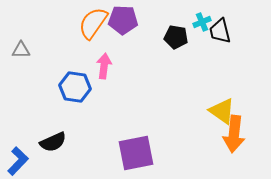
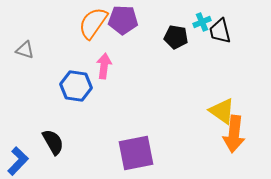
gray triangle: moved 4 px right; rotated 18 degrees clockwise
blue hexagon: moved 1 px right, 1 px up
black semicircle: rotated 96 degrees counterclockwise
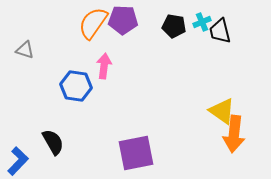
black pentagon: moved 2 px left, 11 px up
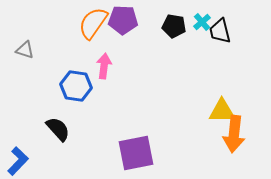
cyan cross: rotated 18 degrees counterclockwise
yellow triangle: rotated 36 degrees counterclockwise
black semicircle: moved 5 px right, 13 px up; rotated 12 degrees counterclockwise
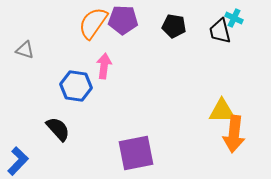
cyan cross: moved 32 px right, 4 px up; rotated 24 degrees counterclockwise
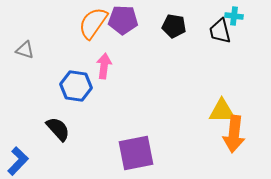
cyan cross: moved 2 px up; rotated 18 degrees counterclockwise
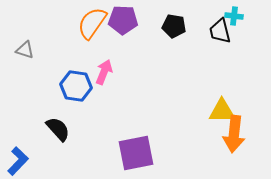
orange semicircle: moved 1 px left
pink arrow: moved 6 px down; rotated 15 degrees clockwise
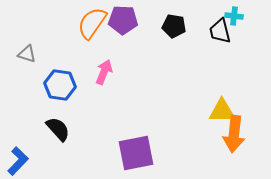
gray triangle: moved 2 px right, 4 px down
blue hexagon: moved 16 px left, 1 px up
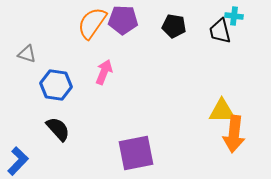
blue hexagon: moved 4 px left
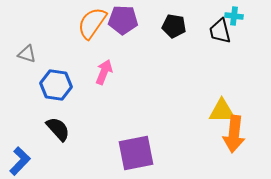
blue L-shape: moved 2 px right
